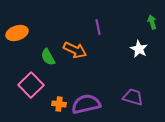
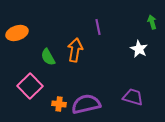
orange arrow: rotated 105 degrees counterclockwise
pink square: moved 1 px left, 1 px down
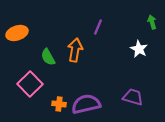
purple line: rotated 35 degrees clockwise
pink square: moved 2 px up
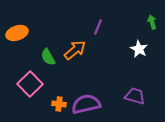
orange arrow: rotated 40 degrees clockwise
purple trapezoid: moved 2 px right, 1 px up
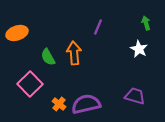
green arrow: moved 6 px left, 1 px down
orange arrow: moved 1 px left, 3 px down; rotated 55 degrees counterclockwise
orange cross: rotated 32 degrees clockwise
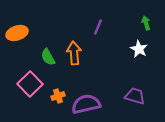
orange cross: moved 1 px left, 8 px up; rotated 32 degrees clockwise
